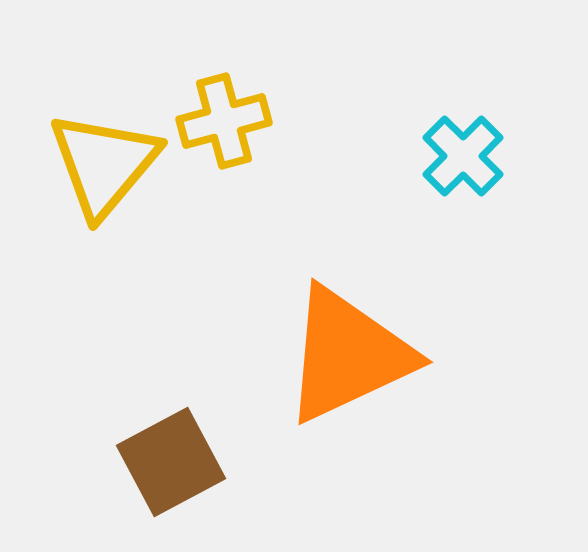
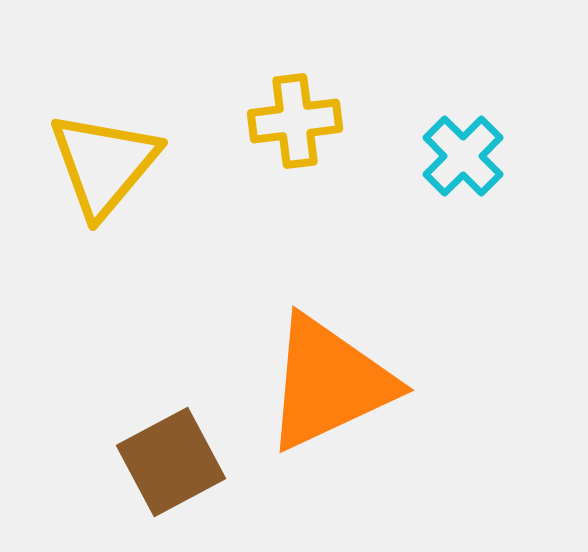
yellow cross: moved 71 px right; rotated 8 degrees clockwise
orange triangle: moved 19 px left, 28 px down
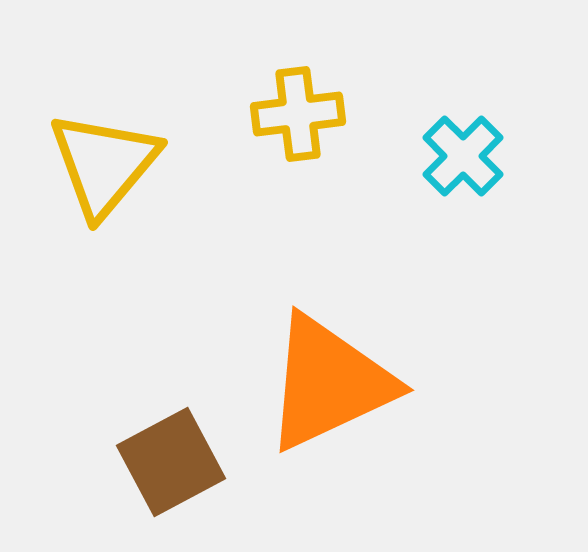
yellow cross: moved 3 px right, 7 px up
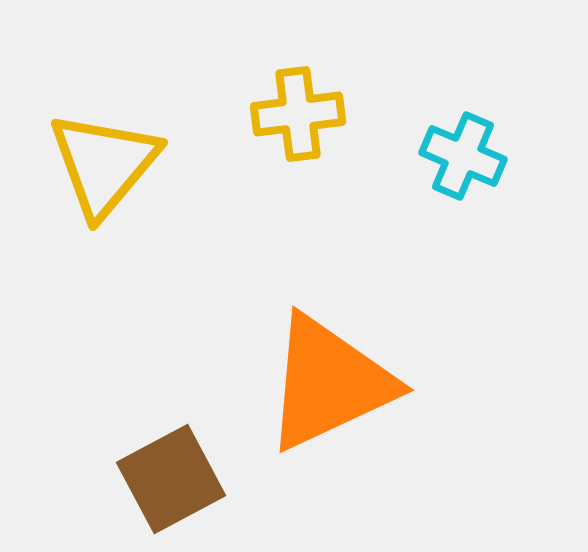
cyan cross: rotated 22 degrees counterclockwise
brown square: moved 17 px down
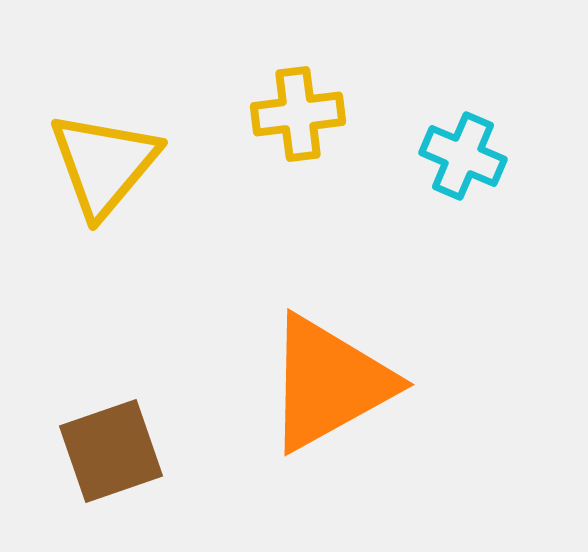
orange triangle: rotated 4 degrees counterclockwise
brown square: moved 60 px left, 28 px up; rotated 9 degrees clockwise
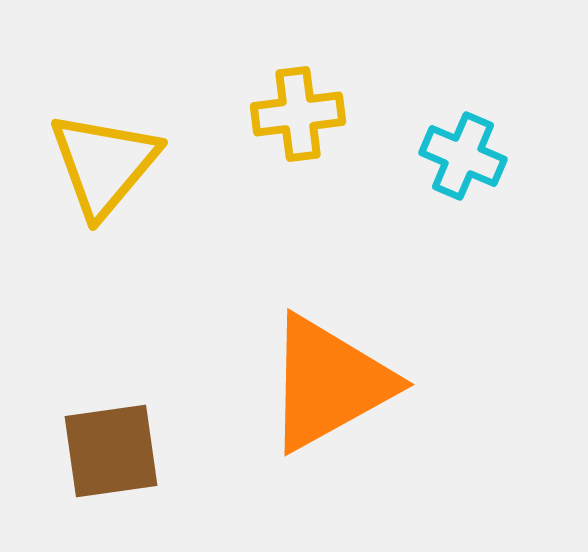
brown square: rotated 11 degrees clockwise
